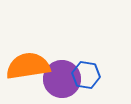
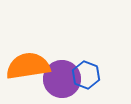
blue hexagon: rotated 12 degrees clockwise
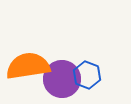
blue hexagon: moved 1 px right
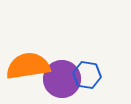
blue hexagon: rotated 12 degrees counterclockwise
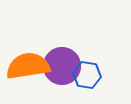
purple circle: moved 13 px up
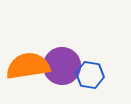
blue hexagon: moved 3 px right
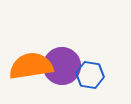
orange semicircle: moved 3 px right
